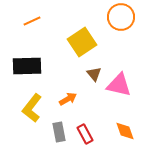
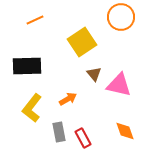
orange line: moved 3 px right, 1 px up
red rectangle: moved 2 px left, 4 px down
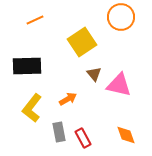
orange diamond: moved 1 px right, 4 px down
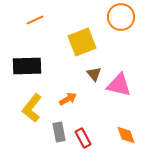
yellow square: rotated 12 degrees clockwise
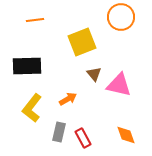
orange line: rotated 18 degrees clockwise
gray rectangle: rotated 24 degrees clockwise
